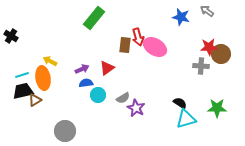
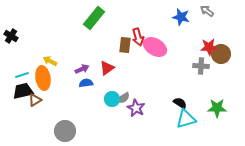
cyan circle: moved 14 px right, 4 px down
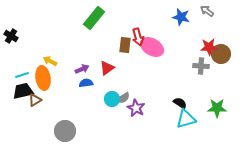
pink ellipse: moved 3 px left
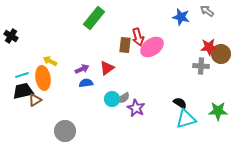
pink ellipse: rotated 65 degrees counterclockwise
green star: moved 1 px right, 3 px down
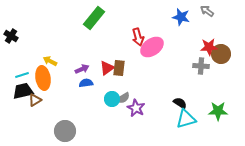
brown rectangle: moved 6 px left, 23 px down
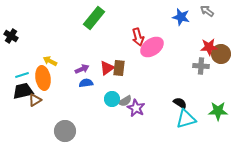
gray semicircle: moved 2 px right, 3 px down
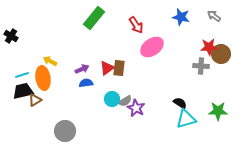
gray arrow: moved 7 px right, 5 px down
red arrow: moved 2 px left, 12 px up; rotated 18 degrees counterclockwise
